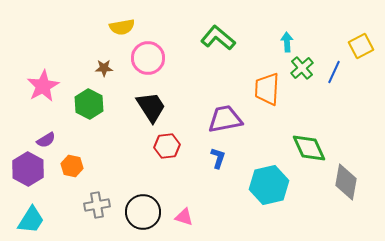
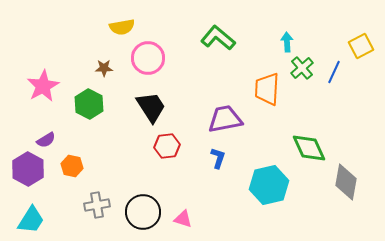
pink triangle: moved 1 px left, 2 px down
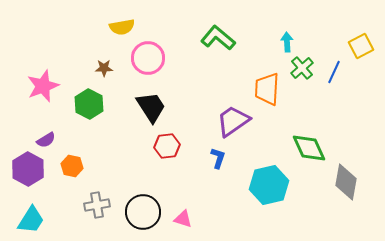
pink star: rotated 8 degrees clockwise
purple trapezoid: moved 8 px right, 2 px down; rotated 24 degrees counterclockwise
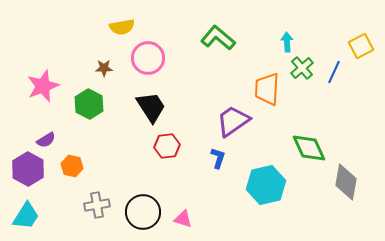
cyan hexagon: moved 3 px left
cyan trapezoid: moved 5 px left, 4 px up
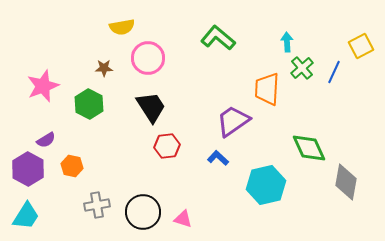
blue L-shape: rotated 65 degrees counterclockwise
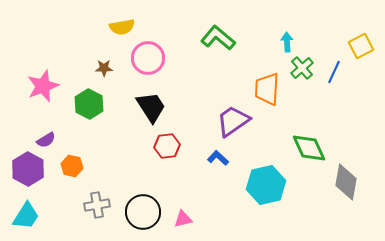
pink triangle: rotated 30 degrees counterclockwise
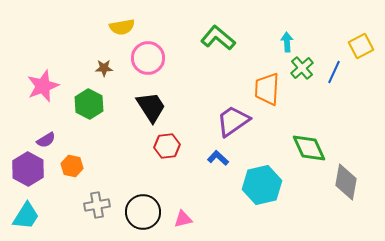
cyan hexagon: moved 4 px left
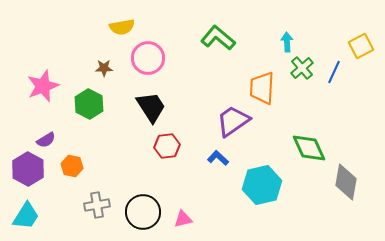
orange trapezoid: moved 5 px left, 1 px up
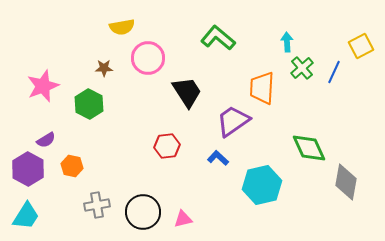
black trapezoid: moved 36 px right, 15 px up
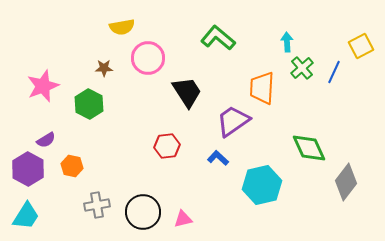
gray diamond: rotated 27 degrees clockwise
